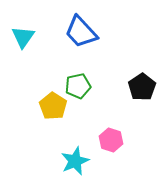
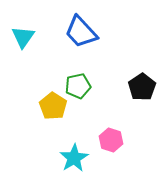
cyan star: moved 1 px left, 3 px up; rotated 8 degrees counterclockwise
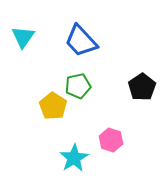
blue trapezoid: moved 9 px down
